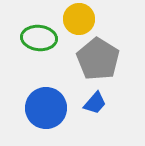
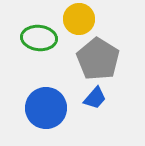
blue trapezoid: moved 5 px up
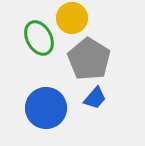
yellow circle: moved 7 px left, 1 px up
green ellipse: rotated 56 degrees clockwise
gray pentagon: moved 9 px left
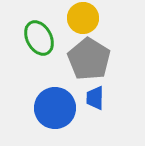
yellow circle: moved 11 px right
blue trapezoid: rotated 140 degrees clockwise
blue circle: moved 9 px right
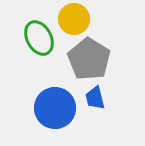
yellow circle: moved 9 px left, 1 px down
blue trapezoid: rotated 15 degrees counterclockwise
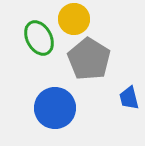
blue trapezoid: moved 34 px right
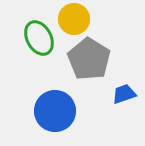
blue trapezoid: moved 5 px left, 4 px up; rotated 85 degrees clockwise
blue circle: moved 3 px down
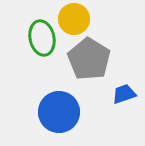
green ellipse: moved 3 px right; rotated 16 degrees clockwise
blue circle: moved 4 px right, 1 px down
